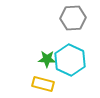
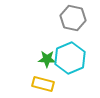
gray hexagon: rotated 15 degrees clockwise
cyan hexagon: moved 2 px up; rotated 12 degrees clockwise
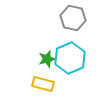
green star: rotated 18 degrees counterclockwise
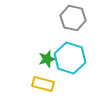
cyan hexagon: rotated 20 degrees counterclockwise
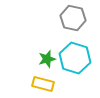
cyan hexagon: moved 5 px right
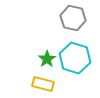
green star: rotated 18 degrees counterclockwise
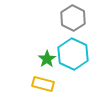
gray hexagon: rotated 15 degrees clockwise
cyan hexagon: moved 2 px left, 4 px up; rotated 8 degrees clockwise
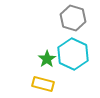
gray hexagon: rotated 10 degrees counterclockwise
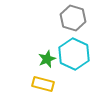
cyan hexagon: moved 1 px right
green star: rotated 12 degrees clockwise
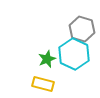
gray hexagon: moved 9 px right, 11 px down
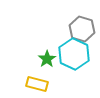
green star: rotated 12 degrees counterclockwise
yellow rectangle: moved 6 px left
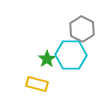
gray hexagon: rotated 10 degrees clockwise
cyan hexagon: moved 3 px left, 1 px down; rotated 24 degrees counterclockwise
